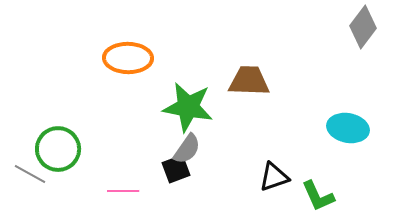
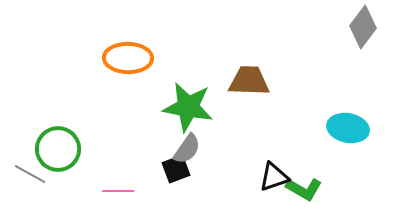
pink line: moved 5 px left
green L-shape: moved 14 px left, 7 px up; rotated 36 degrees counterclockwise
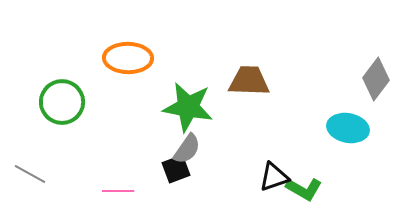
gray diamond: moved 13 px right, 52 px down
green circle: moved 4 px right, 47 px up
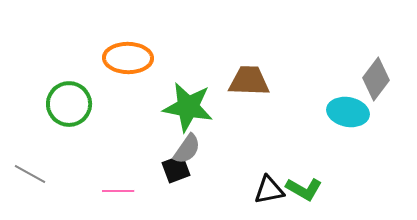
green circle: moved 7 px right, 2 px down
cyan ellipse: moved 16 px up
black triangle: moved 5 px left, 13 px down; rotated 8 degrees clockwise
